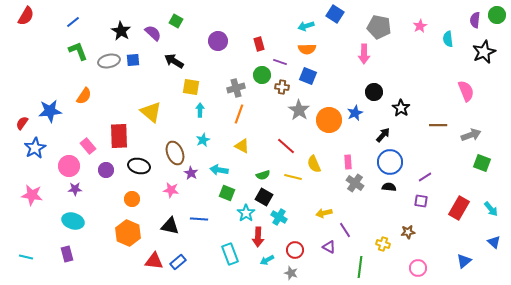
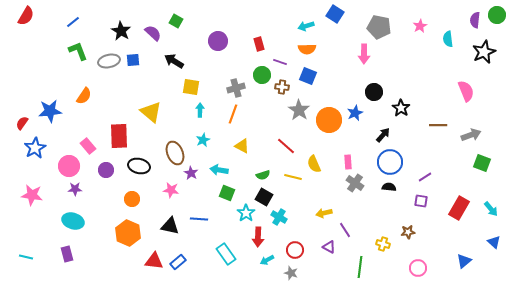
orange line at (239, 114): moved 6 px left
cyan rectangle at (230, 254): moved 4 px left; rotated 15 degrees counterclockwise
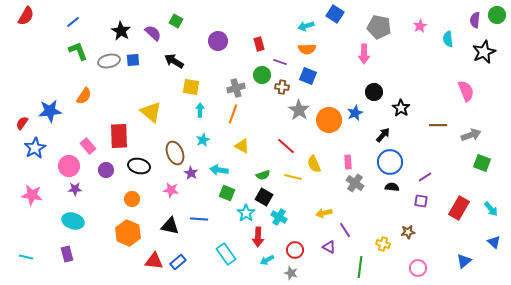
black semicircle at (389, 187): moved 3 px right
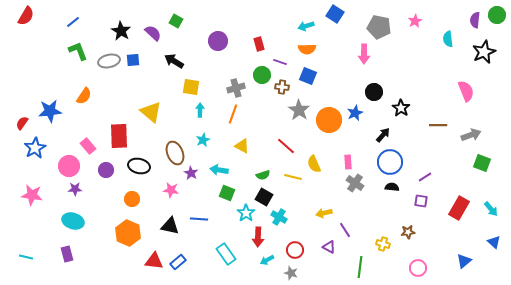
pink star at (420, 26): moved 5 px left, 5 px up
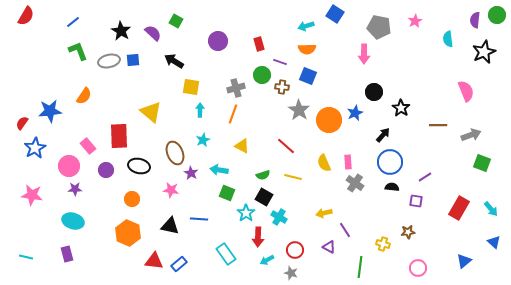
yellow semicircle at (314, 164): moved 10 px right, 1 px up
purple square at (421, 201): moved 5 px left
blue rectangle at (178, 262): moved 1 px right, 2 px down
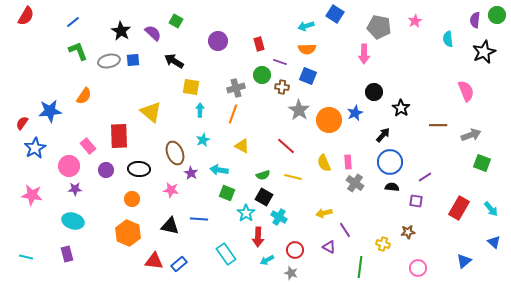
black ellipse at (139, 166): moved 3 px down; rotated 10 degrees counterclockwise
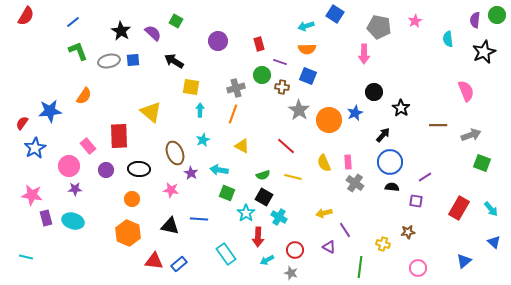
purple rectangle at (67, 254): moved 21 px left, 36 px up
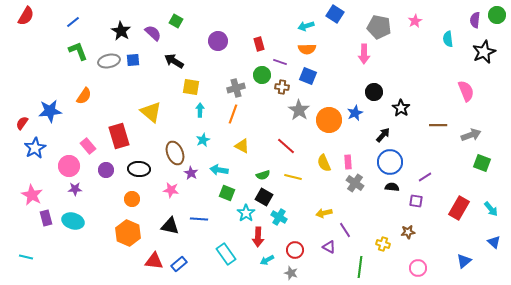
red rectangle at (119, 136): rotated 15 degrees counterclockwise
pink star at (32, 195): rotated 20 degrees clockwise
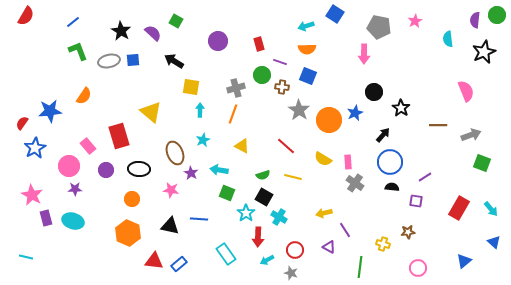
yellow semicircle at (324, 163): moved 1 px left, 4 px up; rotated 36 degrees counterclockwise
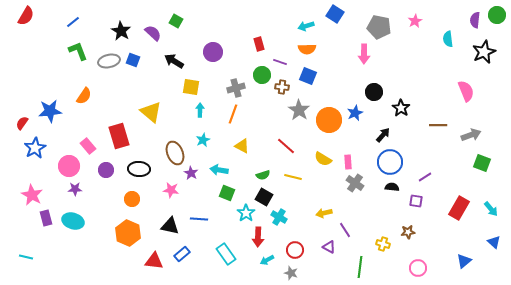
purple circle at (218, 41): moved 5 px left, 11 px down
blue square at (133, 60): rotated 24 degrees clockwise
blue rectangle at (179, 264): moved 3 px right, 10 px up
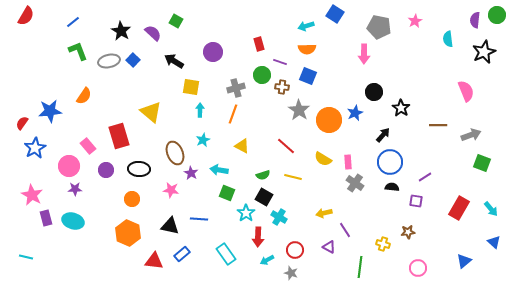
blue square at (133, 60): rotated 24 degrees clockwise
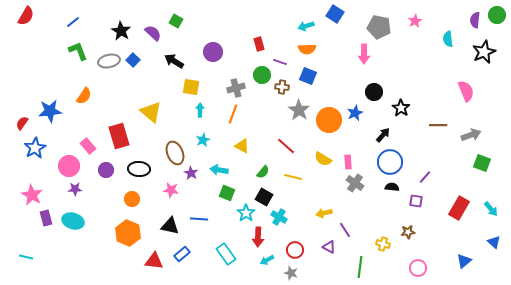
green semicircle at (263, 175): moved 3 px up; rotated 32 degrees counterclockwise
purple line at (425, 177): rotated 16 degrees counterclockwise
